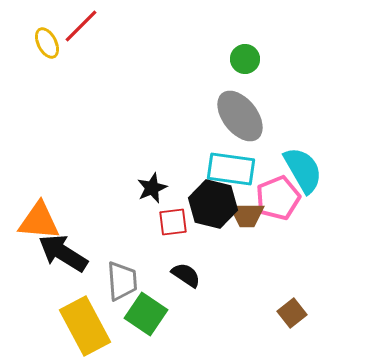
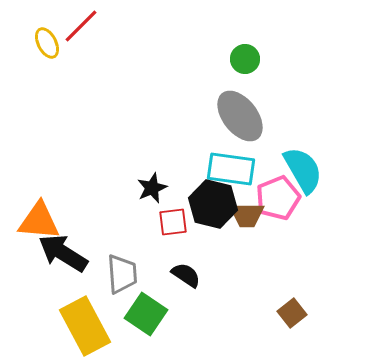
gray trapezoid: moved 7 px up
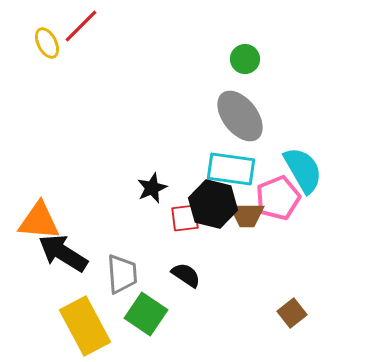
red square: moved 12 px right, 4 px up
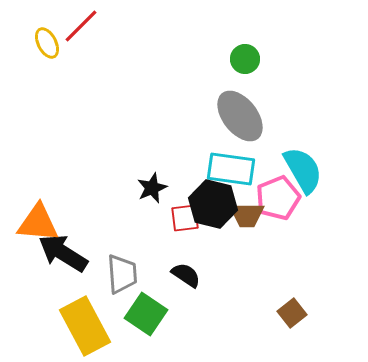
orange triangle: moved 1 px left, 2 px down
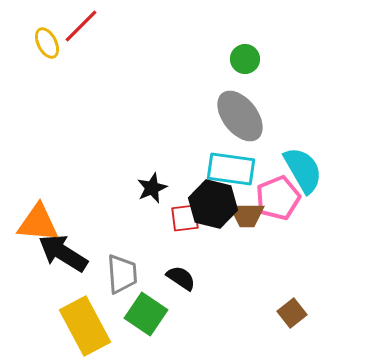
black semicircle: moved 5 px left, 3 px down
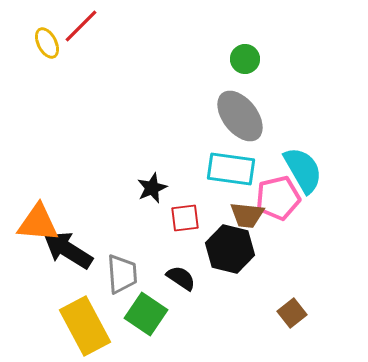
pink pentagon: rotated 9 degrees clockwise
black hexagon: moved 17 px right, 45 px down
brown trapezoid: rotated 6 degrees clockwise
black arrow: moved 5 px right, 3 px up
